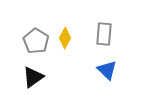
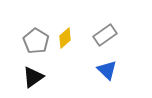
gray rectangle: moved 1 px right, 1 px down; rotated 50 degrees clockwise
yellow diamond: rotated 20 degrees clockwise
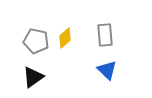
gray rectangle: rotated 60 degrees counterclockwise
gray pentagon: rotated 20 degrees counterclockwise
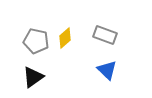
gray rectangle: rotated 65 degrees counterclockwise
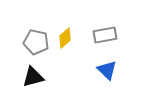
gray rectangle: rotated 30 degrees counterclockwise
gray pentagon: moved 1 px down
black triangle: rotated 20 degrees clockwise
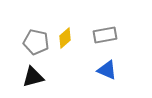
blue triangle: rotated 20 degrees counterclockwise
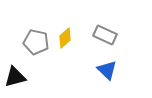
gray rectangle: rotated 35 degrees clockwise
blue triangle: rotated 20 degrees clockwise
black triangle: moved 18 px left
